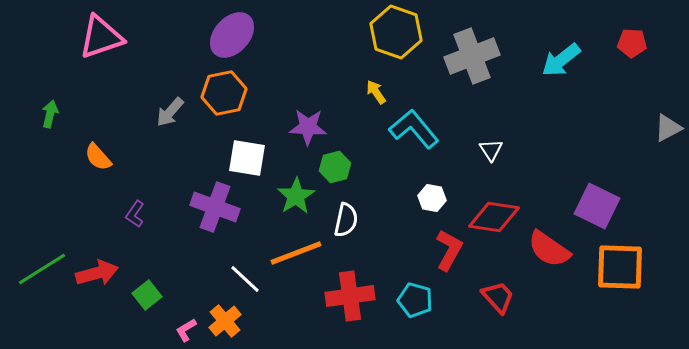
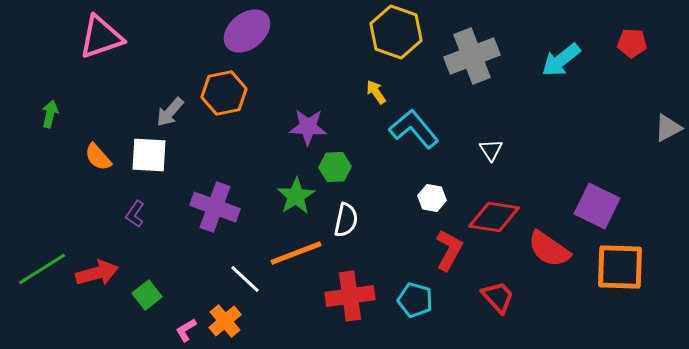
purple ellipse: moved 15 px right, 4 px up; rotated 9 degrees clockwise
white square: moved 98 px left, 3 px up; rotated 6 degrees counterclockwise
green hexagon: rotated 12 degrees clockwise
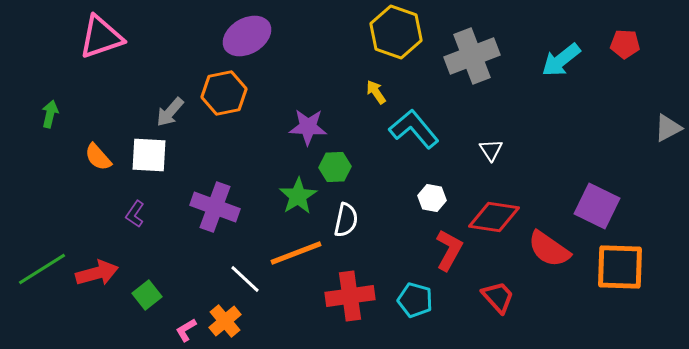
purple ellipse: moved 5 px down; rotated 9 degrees clockwise
red pentagon: moved 7 px left, 1 px down
green star: moved 2 px right
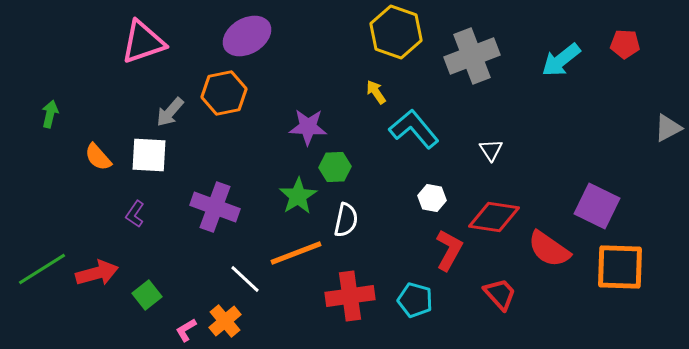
pink triangle: moved 42 px right, 5 px down
red trapezoid: moved 2 px right, 3 px up
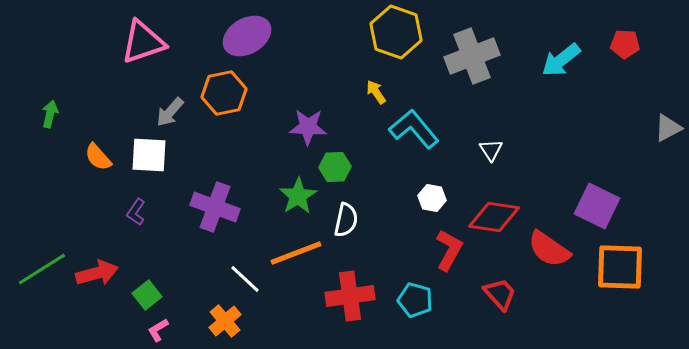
purple L-shape: moved 1 px right, 2 px up
pink L-shape: moved 28 px left
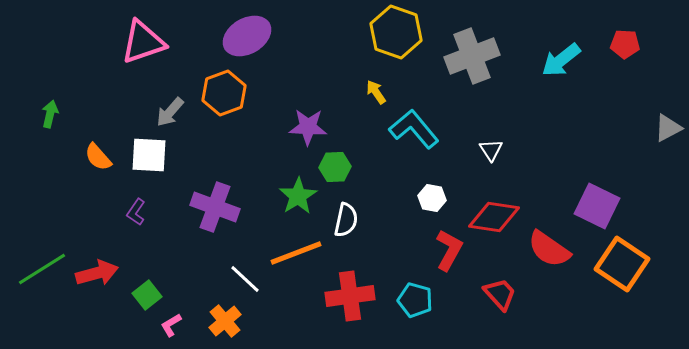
orange hexagon: rotated 9 degrees counterclockwise
orange square: moved 2 px right, 3 px up; rotated 32 degrees clockwise
pink L-shape: moved 13 px right, 5 px up
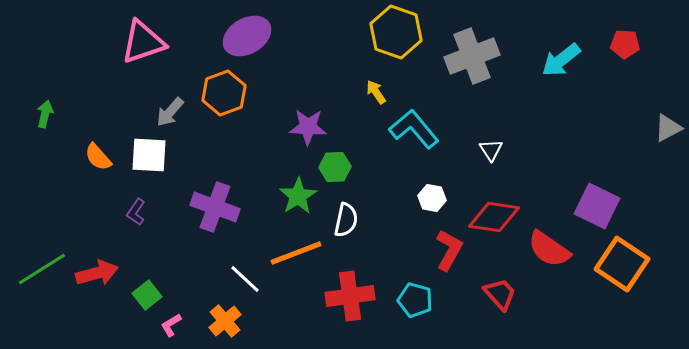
green arrow: moved 5 px left
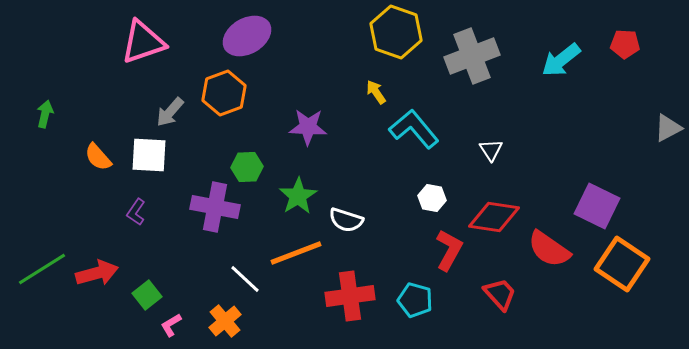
green hexagon: moved 88 px left
purple cross: rotated 9 degrees counterclockwise
white semicircle: rotated 96 degrees clockwise
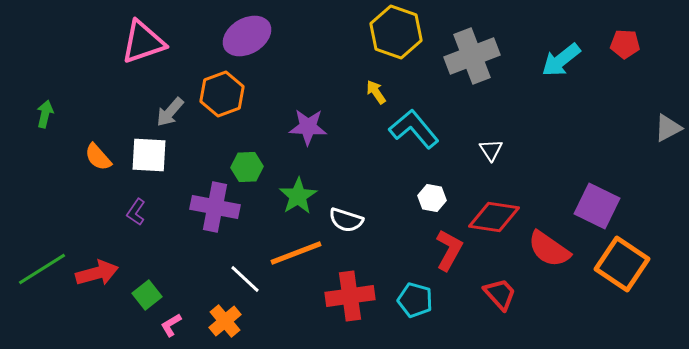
orange hexagon: moved 2 px left, 1 px down
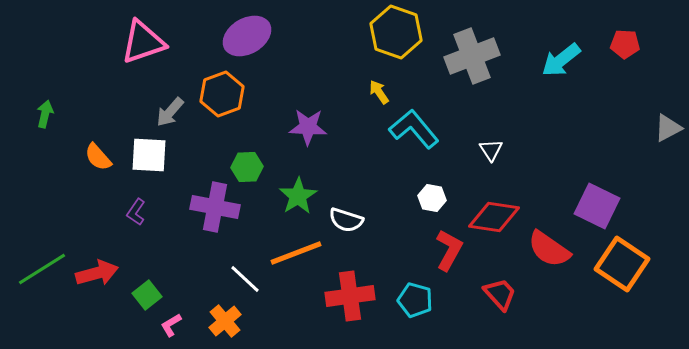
yellow arrow: moved 3 px right
